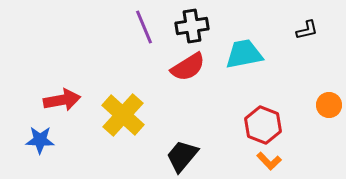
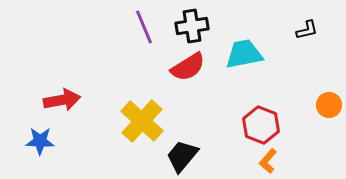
yellow cross: moved 19 px right, 6 px down
red hexagon: moved 2 px left
blue star: moved 1 px down
orange L-shape: moved 1 px left; rotated 85 degrees clockwise
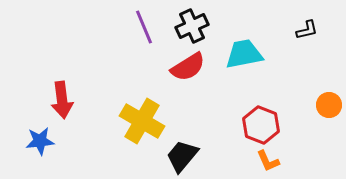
black cross: rotated 16 degrees counterclockwise
red arrow: rotated 93 degrees clockwise
yellow cross: rotated 12 degrees counterclockwise
blue star: rotated 8 degrees counterclockwise
orange L-shape: rotated 65 degrees counterclockwise
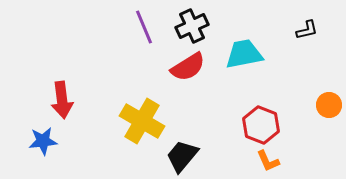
blue star: moved 3 px right
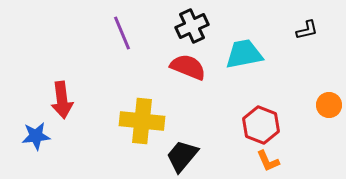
purple line: moved 22 px left, 6 px down
red semicircle: rotated 126 degrees counterclockwise
yellow cross: rotated 24 degrees counterclockwise
blue star: moved 7 px left, 5 px up
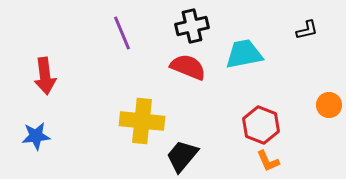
black cross: rotated 12 degrees clockwise
red arrow: moved 17 px left, 24 px up
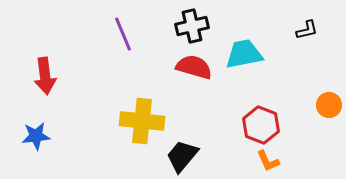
purple line: moved 1 px right, 1 px down
red semicircle: moved 6 px right; rotated 6 degrees counterclockwise
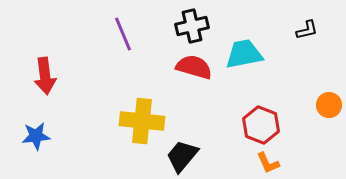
orange L-shape: moved 2 px down
